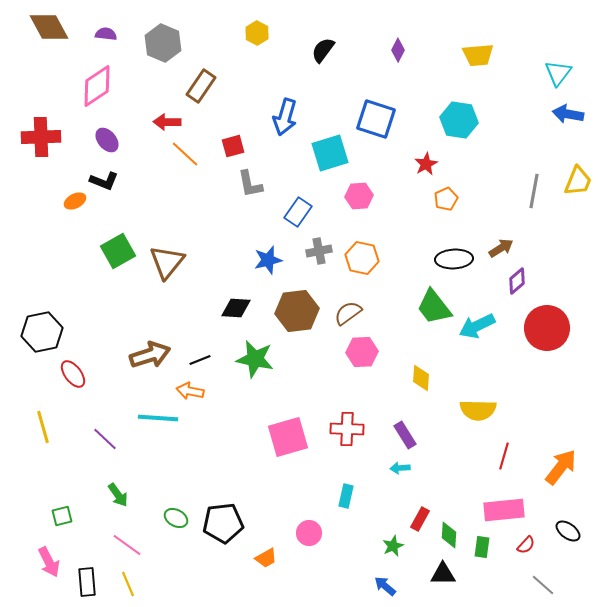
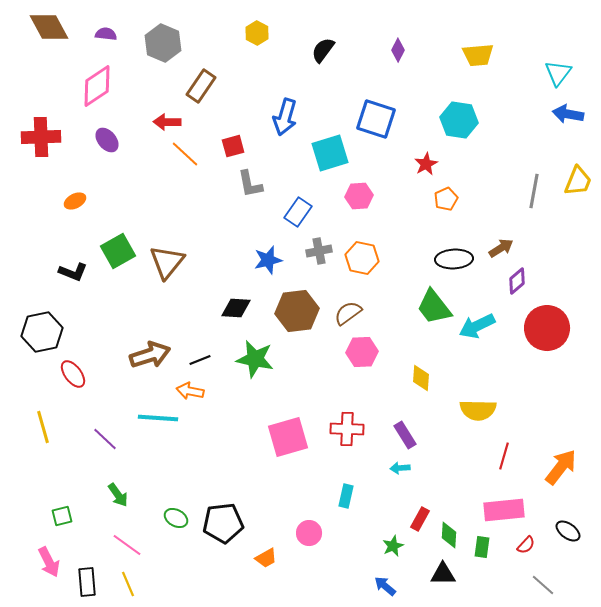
black L-shape at (104, 181): moved 31 px left, 91 px down
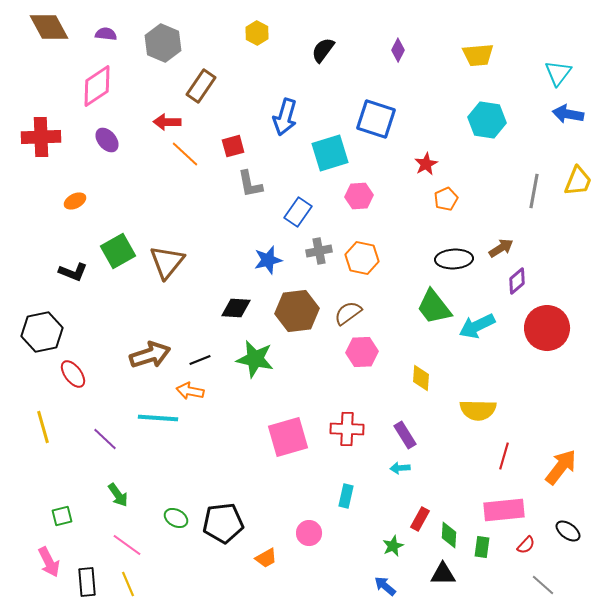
cyan hexagon at (459, 120): moved 28 px right
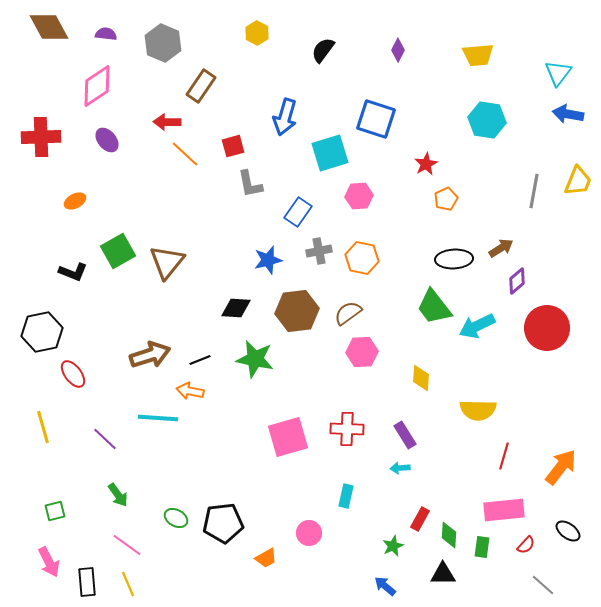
green square at (62, 516): moved 7 px left, 5 px up
